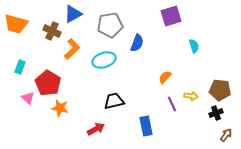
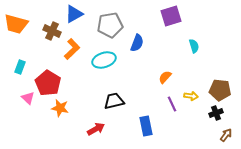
blue triangle: moved 1 px right
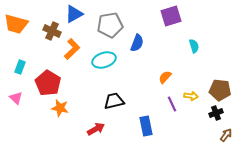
pink triangle: moved 12 px left
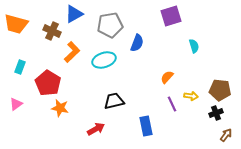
orange L-shape: moved 3 px down
orange semicircle: moved 2 px right
pink triangle: moved 6 px down; rotated 40 degrees clockwise
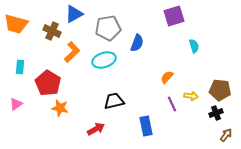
purple square: moved 3 px right
gray pentagon: moved 2 px left, 3 px down
cyan rectangle: rotated 16 degrees counterclockwise
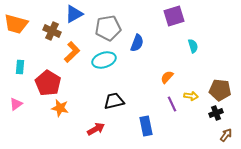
cyan semicircle: moved 1 px left
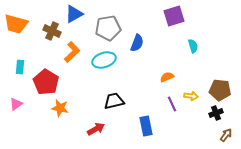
orange semicircle: rotated 24 degrees clockwise
red pentagon: moved 2 px left, 1 px up
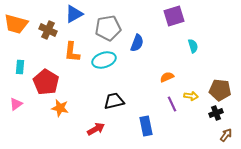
brown cross: moved 4 px left, 1 px up
orange L-shape: rotated 140 degrees clockwise
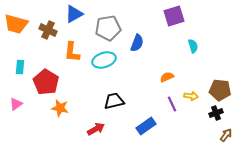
blue rectangle: rotated 66 degrees clockwise
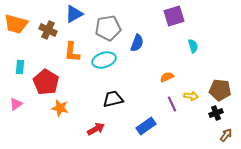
black trapezoid: moved 1 px left, 2 px up
